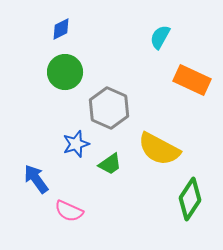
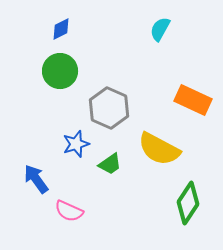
cyan semicircle: moved 8 px up
green circle: moved 5 px left, 1 px up
orange rectangle: moved 1 px right, 20 px down
green diamond: moved 2 px left, 4 px down
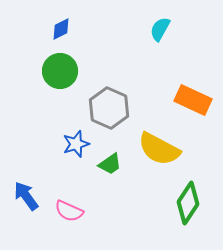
blue arrow: moved 10 px left, 17 px down
